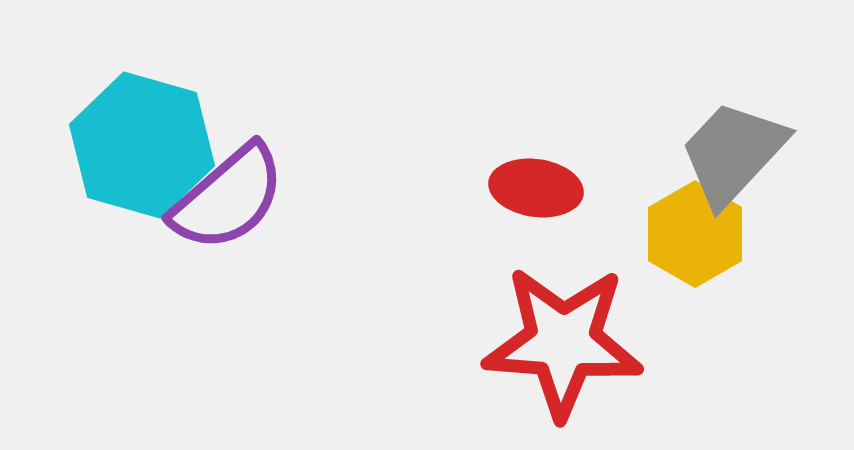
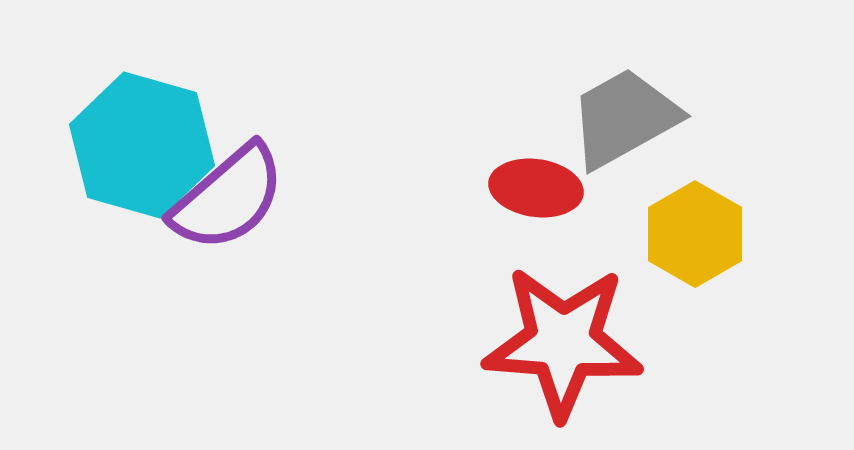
gray trapezoid: moved 109 px left, 35 px up; rotated 18 degrees clockwise
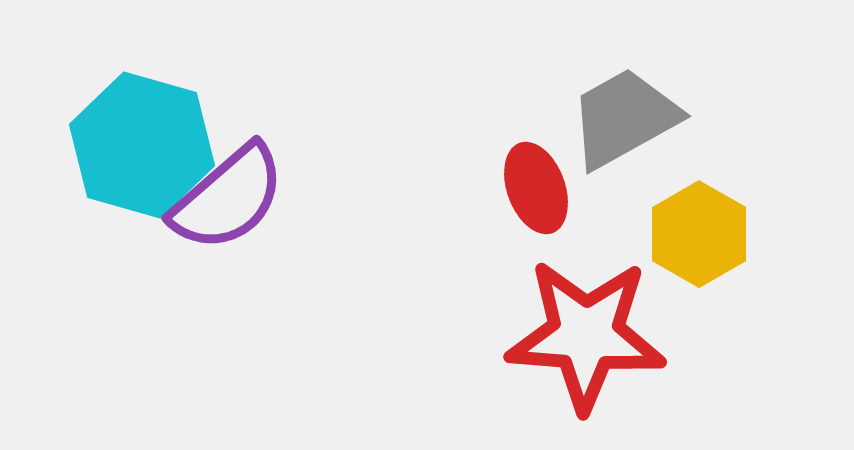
red ellipse: rotated 62 degrees clockwise
yellow hexagon: moved 4 px right
red star: moved 23 px right, 7 px up
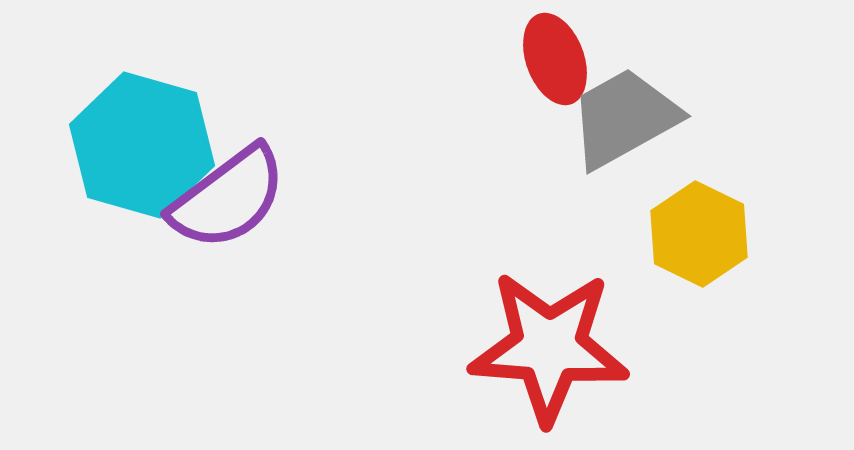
red ellipse: moved 19 px right, 129 px up
purple semicircle: rotated 4 degrees clockwise
yellow hexagon: rotated 4 degrees counterclockwise
red star: moved 37 px left, 12 px down
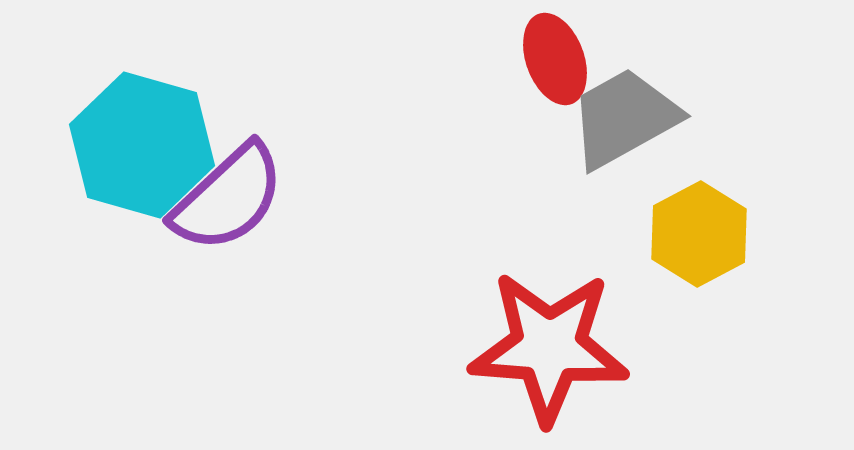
purple semicircle: rotated 6 degrees counterclockwise
yellow hexagon: rotated 6 degrees clockwise
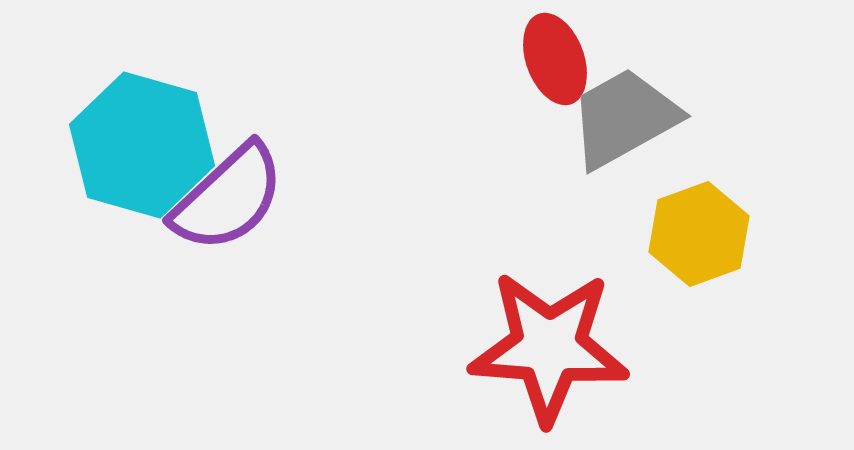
yellow hexagon: rotated 8 degrees clockwise
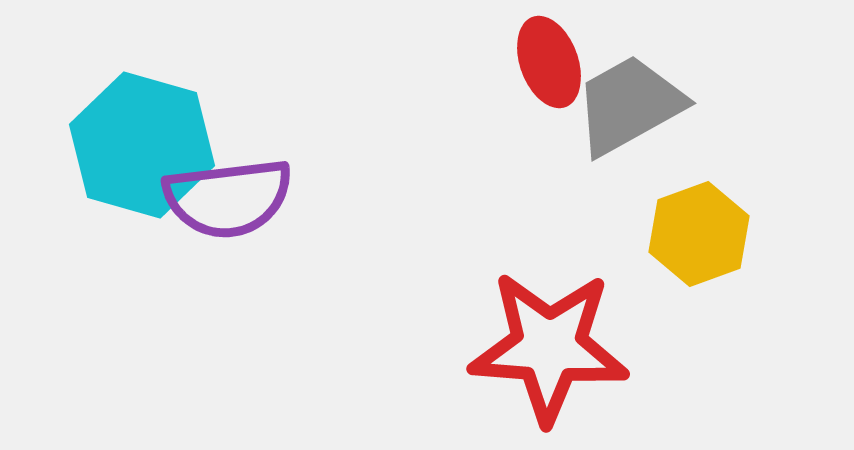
red ellipse: moved 6 px left, 3 px down
gray trapezoid: moved 5 px right, 13 px up
purple semicircle: rotated 36 degrees clockwise
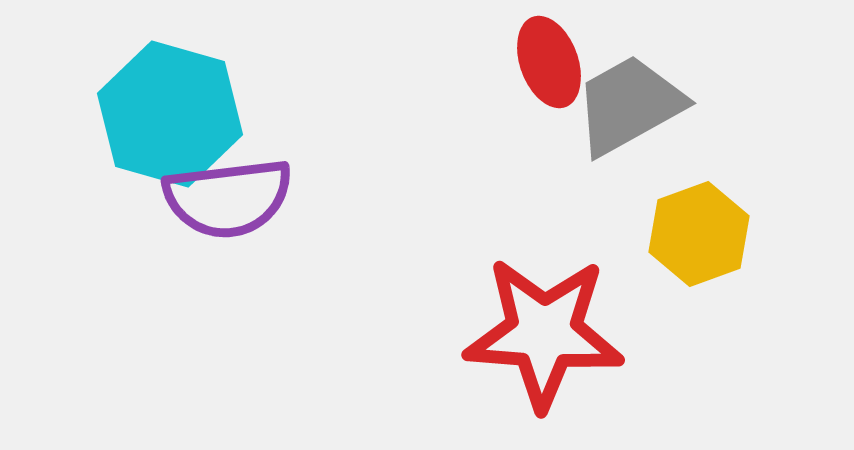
cyan hexagon: moved 28 px right, 31 px up
red star: moved 5 px left, 14 px up
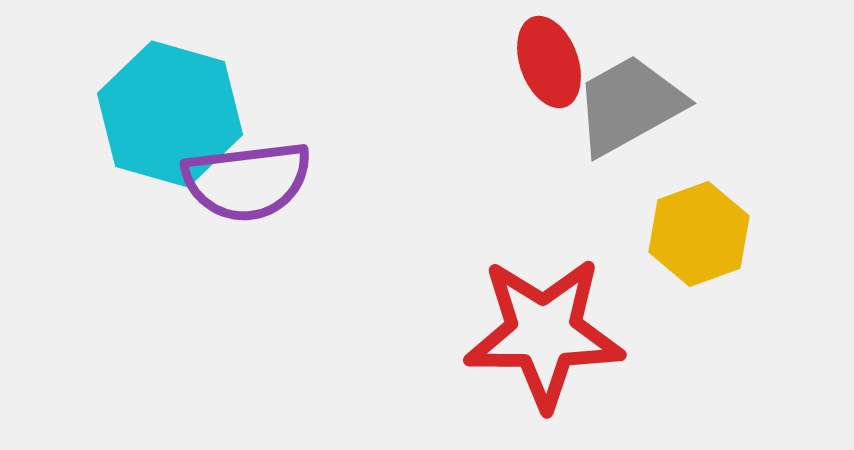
purple semicircle: moved 19 px right, 17 px up
red star: rotated 4 degrees counterclockwise
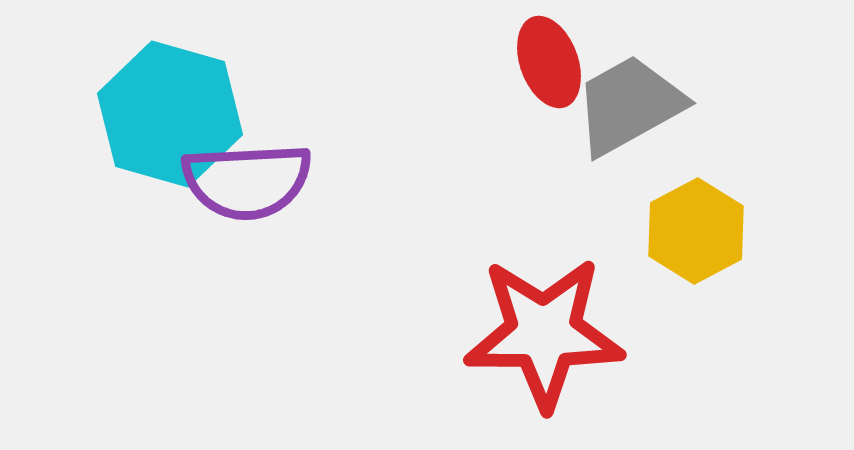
purple semicircle: rotated 4 degrees clockwise
yellow hexagon: moved 3 px left, 3 px up; rotated 8 degrees counterclockwise
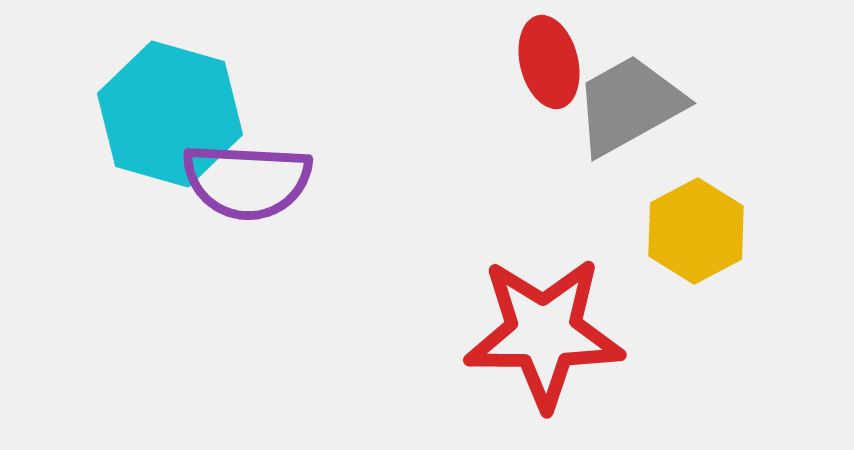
red ellipse: rotated 6 degrees clockwise
purple semicircle: rotated 6 degrees clockwise
